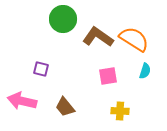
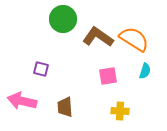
brown trapezoid: rotated 35 degrees clockwise
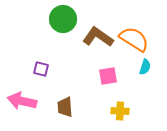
cyan semicircle: moved 4 px up
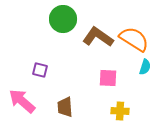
purple square: moved 1 px left, 1 px down
pink square: moved 2 px down; rotated 12 degrees clockwise
pink arrow: rotated 28 degrees clockwise
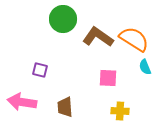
cyan semicircle: rotated 140 degrees clockwise
pink arrow: moved 1 px down; rotated 32 degrees counterclockwise
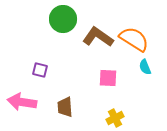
yellow cross: moved 5 px left, 7 px down; rotated 30 degrees counterclockwise
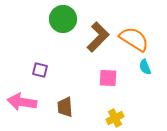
brown L-shape: rotated 100 degrees clockwise
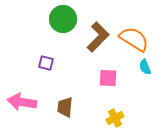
purple square: moved 6 px right, 7 px up
brown trapezoid: rotated 10 degrees clockwise
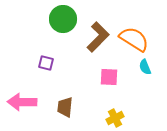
pink square: moved 1 px right, 1 px up
pink arrow: rotated 8 degrees counterclockwise
